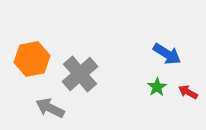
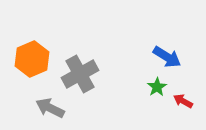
blue arrow: moved 3 px down
orange hexagon: rotated 12 degrees counterclockwise
gray cross: rotated 12 degrees clockwise
red arrow: moved 5 px left, 9 px down
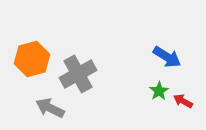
orange hexagon: rotated 8 degrees clockwise
gray cross: moved 2 px left
green star: moved 2 px right, 4 px down
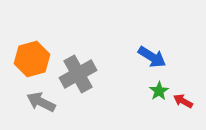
blue arrow: moved 15 px left
gray arrow: moved 9 px left, 6 px up
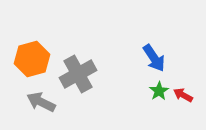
blue arrow: moved 2 px right, 1 px down; rotated 24 degrees clockwise
red arrow: moved 6 px up
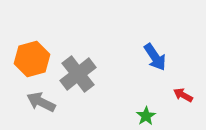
blue arrow: moved 1 px right, 1 px up
gray cross: rotated 9 degrees counterclockwise
green star: moved 13 px left, 25 px down
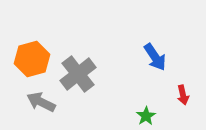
red arrow: rotated 132 degrees counterclockwise
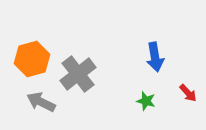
blue arrow: rotated 24 degrees clockwise
red arrow: moved 5 px right, 2 px up; rotated 30 degrees counterclockwise
green star: moved 15 px up; rotated 24 degrees counterclockwise
